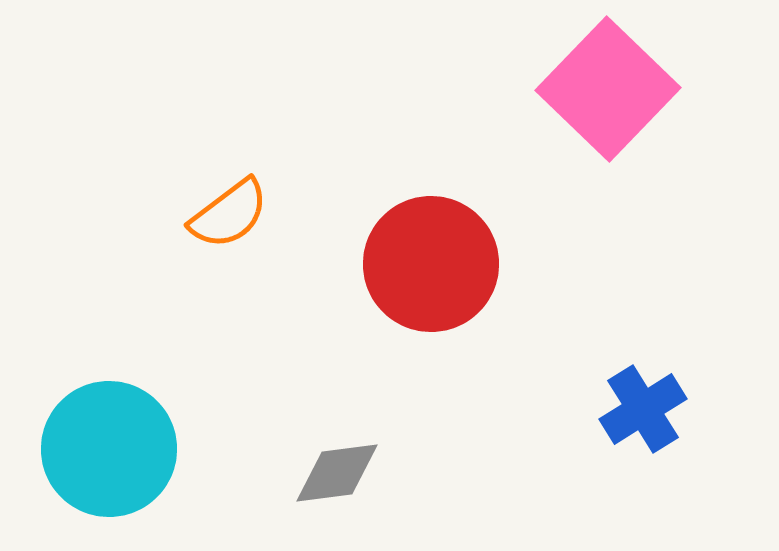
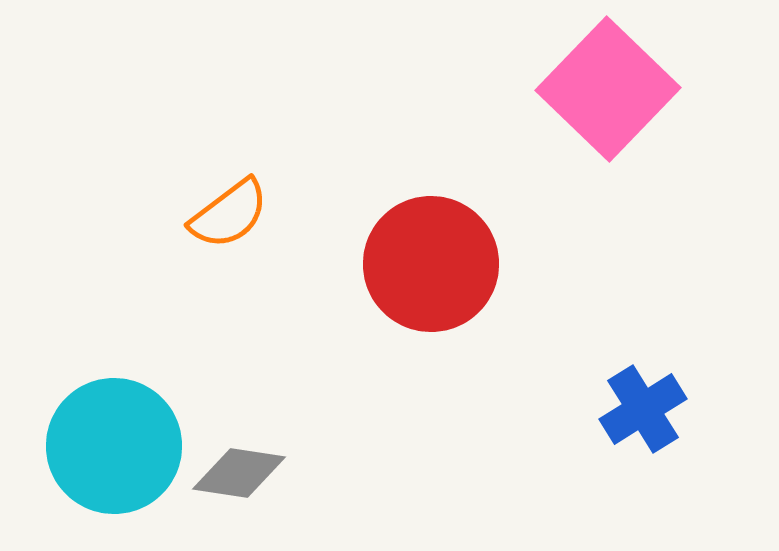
cyan circle: moved 5 px right, 3 px up
gray diamond: moved 98 px left; rotated 16 degrees clockwise
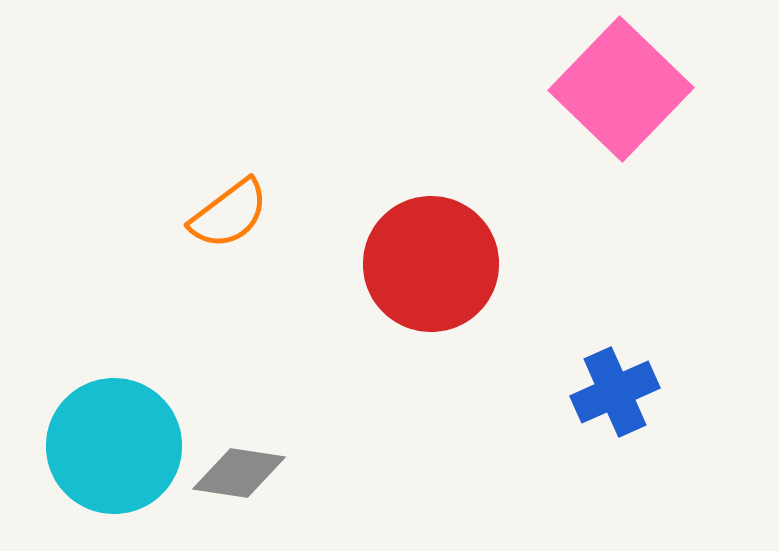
pink square: moved 13 px right
blue cross: moved 28 px left, 17 px up; rotated 8 degrees clockwise
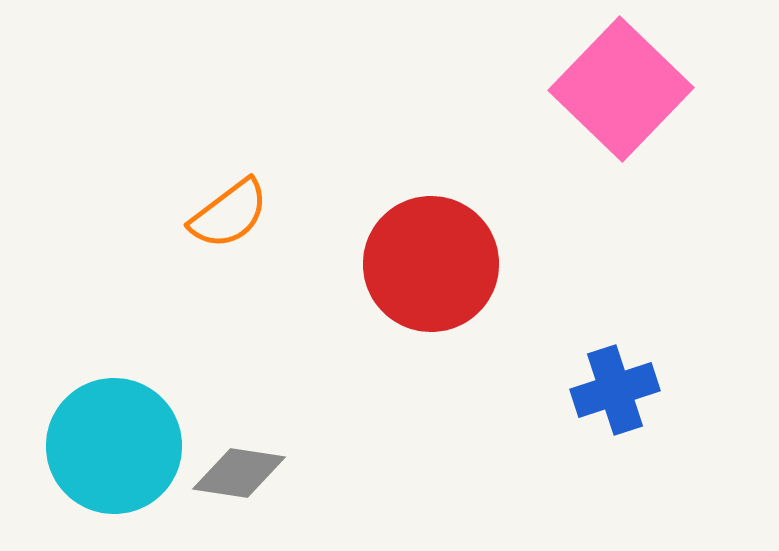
blue cross: moved 2 px up; rotated 6 degrees clockwise
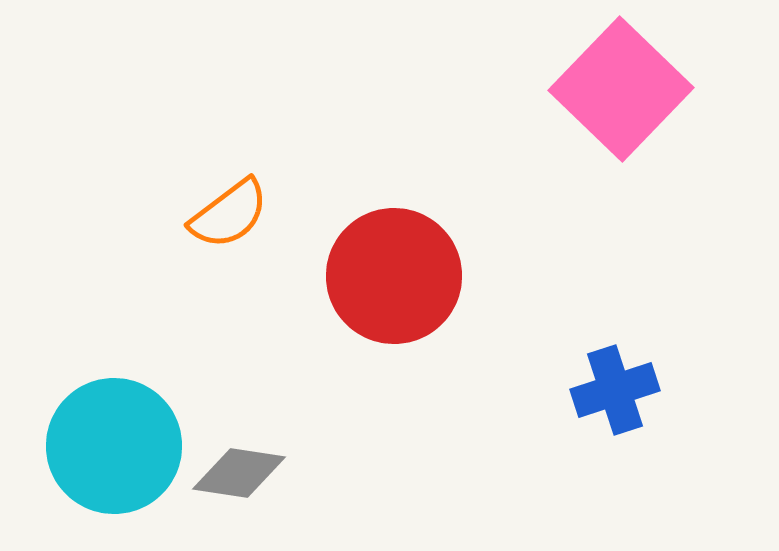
red circle: moved 37 px left, 12 px down
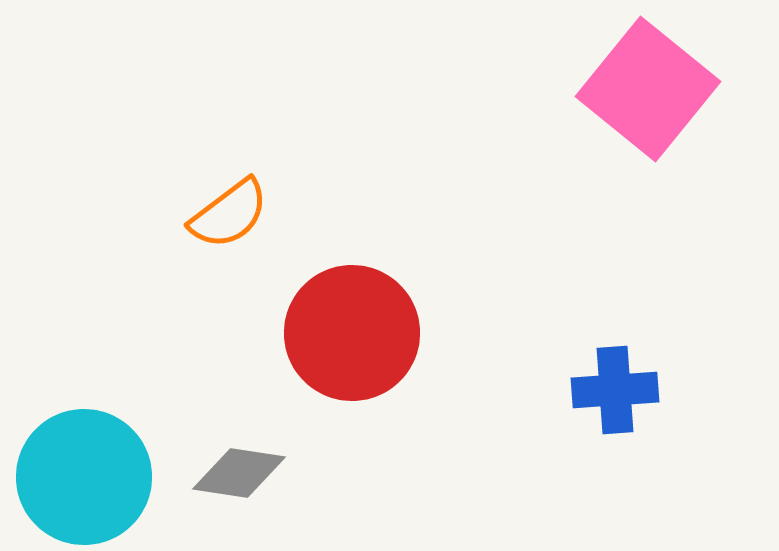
pink square: moved 27 px right; rotated 5 degrees counterclockwise
red circle: moved 42 px left, 57 px down
blue cross: rotated 14 degrees clockwise
cyan circle: moved 30 px left, 31 px down
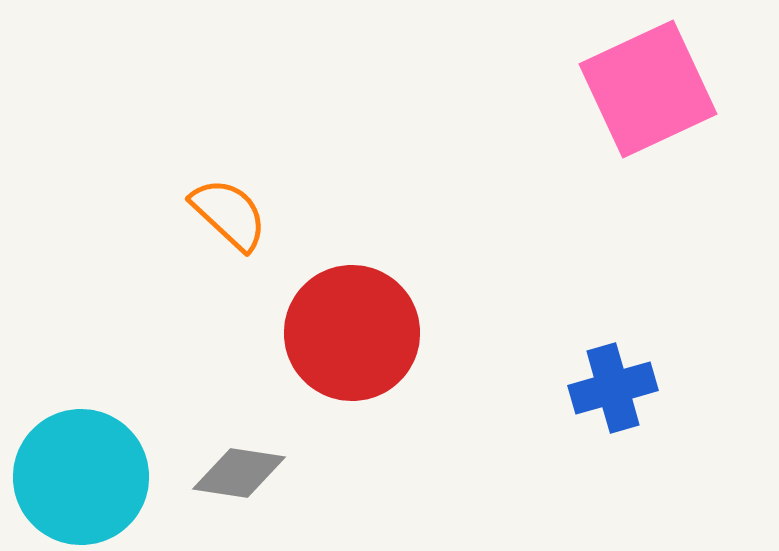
pink square: rotated 26 degrees clockwise
orange semicircle: rotated 100 degrees counterclockwise
blue cross: moved 2 px left, 2 px up; rotated 12 degrees counterclockwise
cyan circle: moved 3 px left
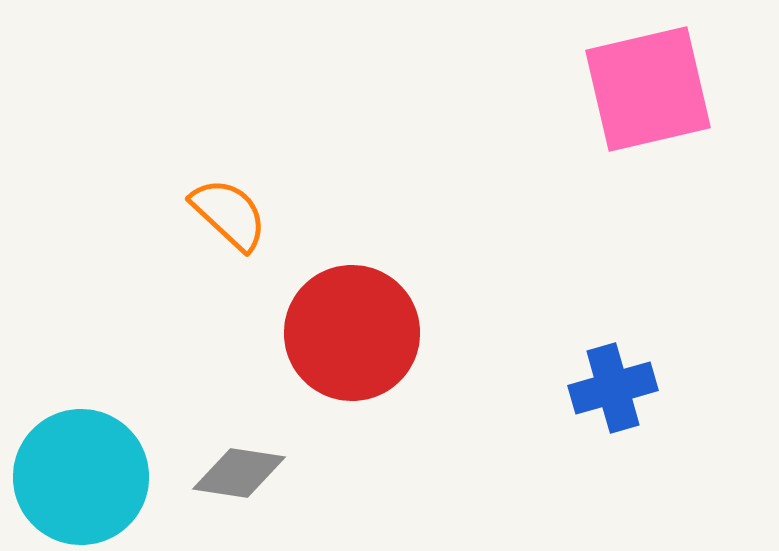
pink square: rotated 12 degrees clockwise
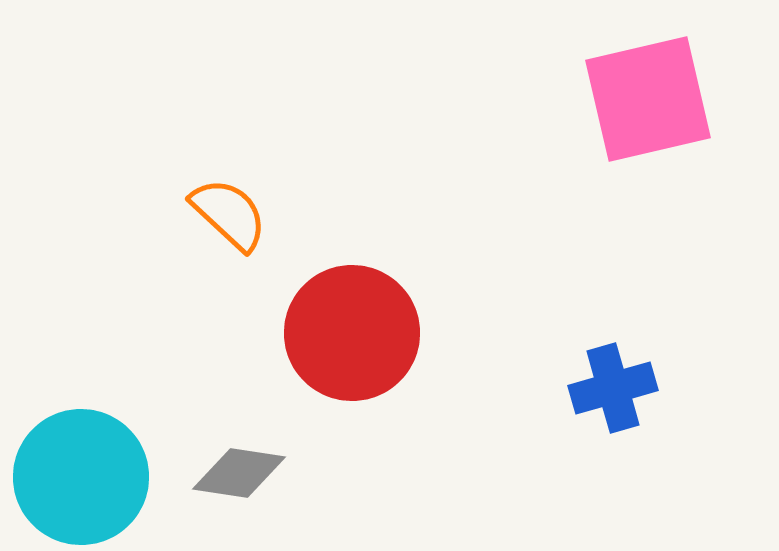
pink square: moved 10 px down
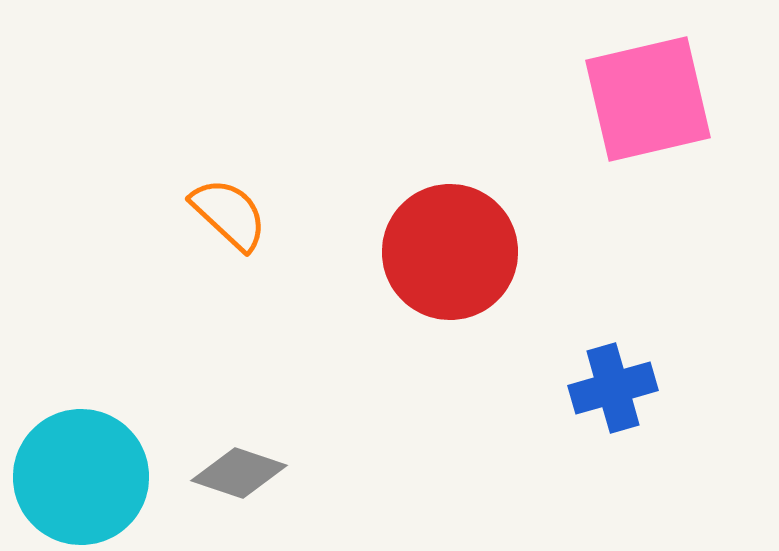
red circle: moved 98 px right, 81 px up
gray diamond: rotated 10 degrees clockwise
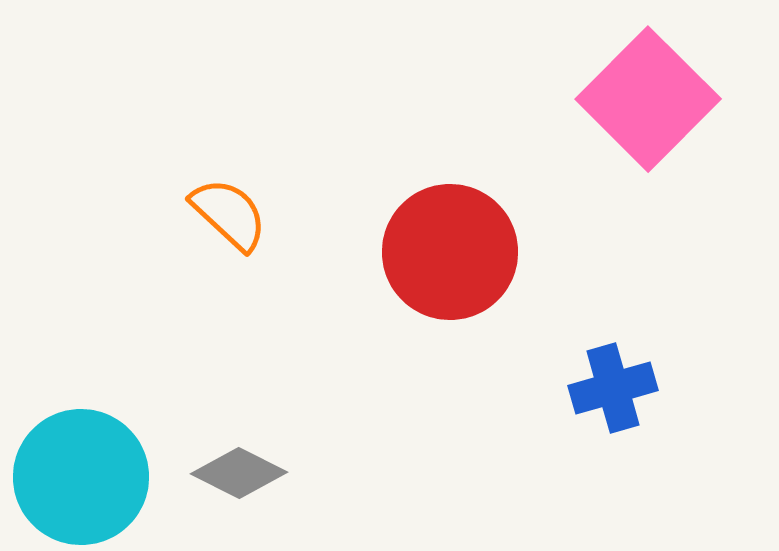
pink square: rotated 32 degrees counterclockwise
gray diamond: rotated 8 degrees clockwise
